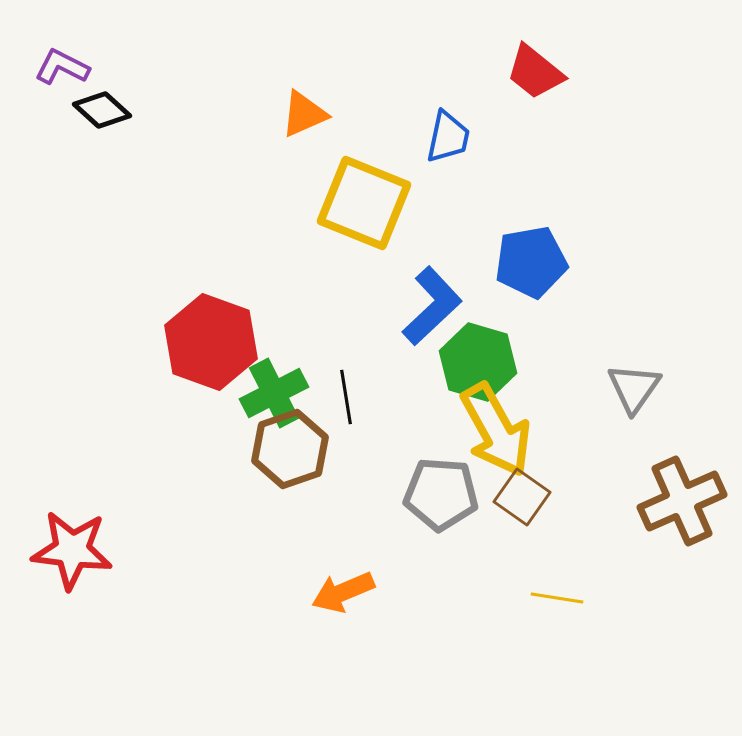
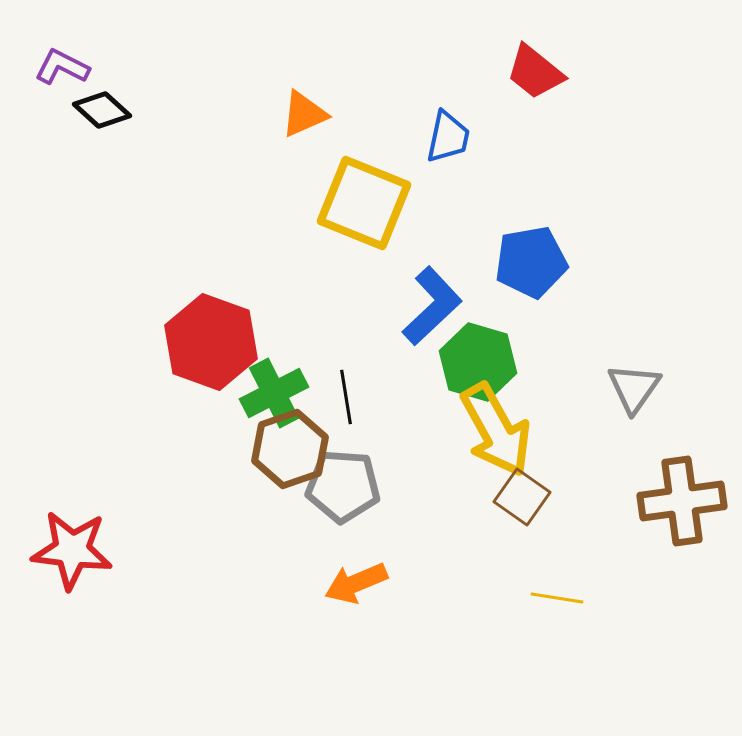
gray pentagon: moved 98 px left, 8 px up
brown cross: rotated 16 degrees clockwise
orange arrow: moved 13 px right, 9 px up
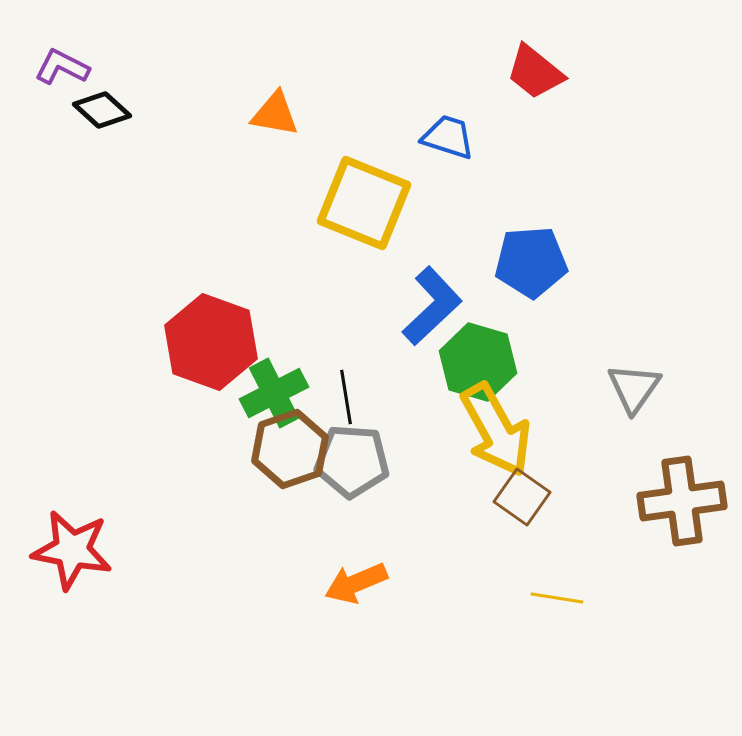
orange triangle: moved 29 px left; rotated 34 degrees clockwise
blue trapezoid: rotated 84 degrees counterclockwise
blue pentagon: rotated 6 degrees clockwise
gray pentagon: moved 9 px right, 25 px up
red star: rotated 4 degrees clockwise
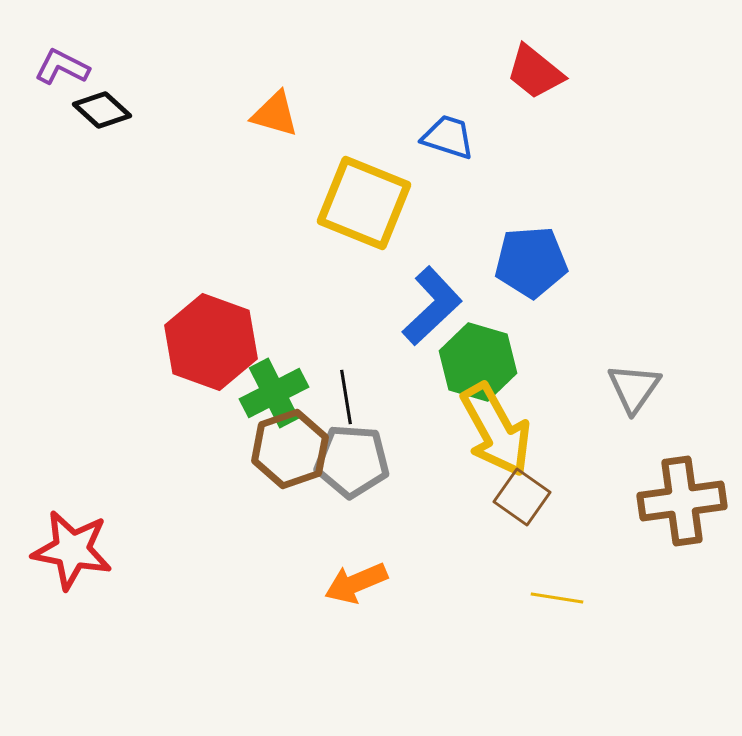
orange triangle: rotated 6 degrees clockwise
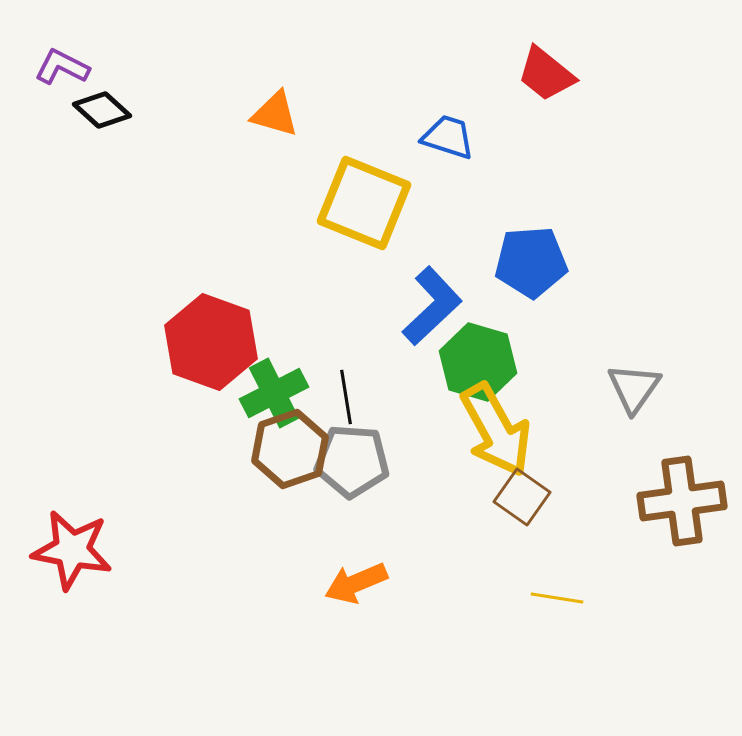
red trapezoid: moved 11 px right, 2 px down
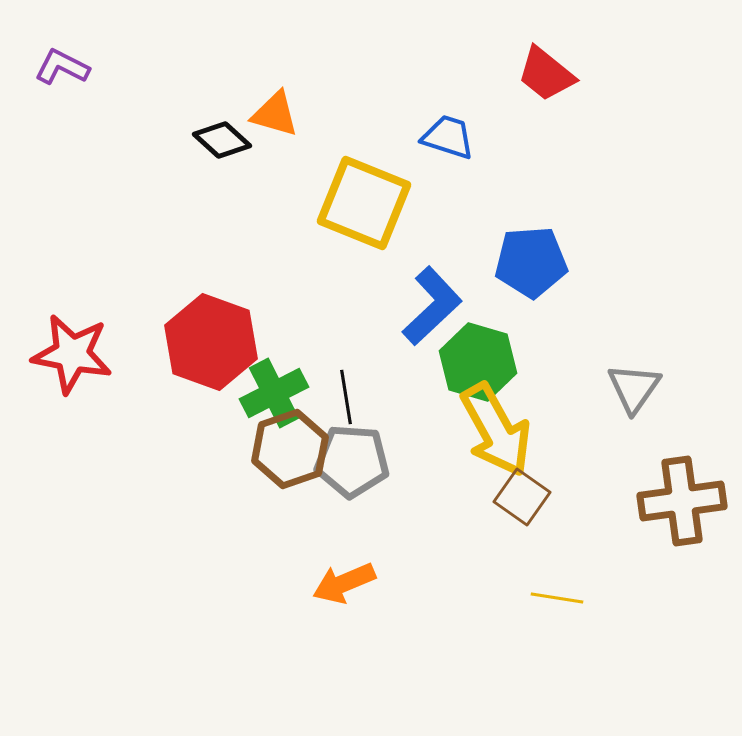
black diamond: moved 120 px right, 30 px down
red star: moved 196 px up
orange arrow: moved 12 px left
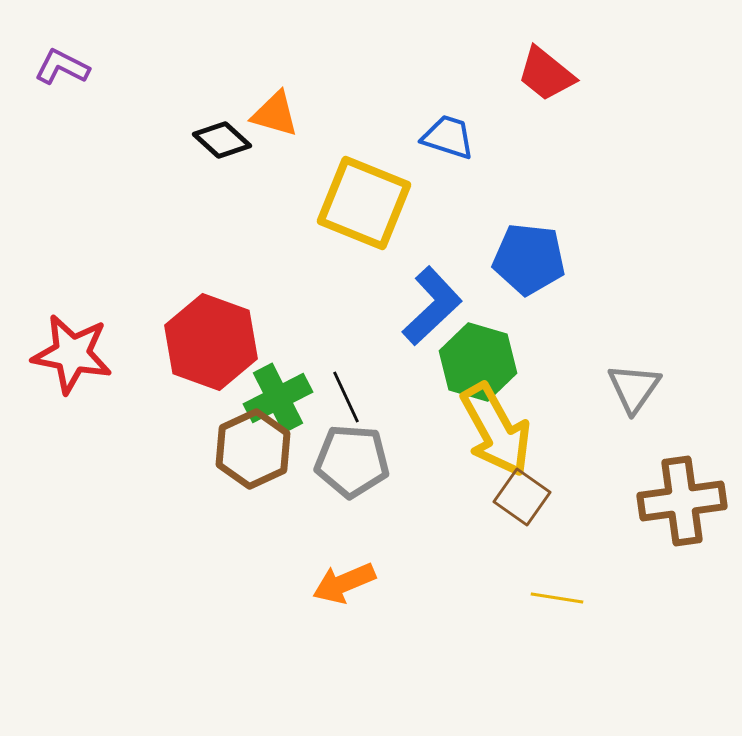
blue pentagon: moved 2 px left, 3 px up; rotated 10 degrees clockwise
green cross: moved 4 px right, 5 px down
black line: rotated 16 degrees counterclockwise
brown hexagon: moved 37 px left; rotated 6 degrees counterclockwise
